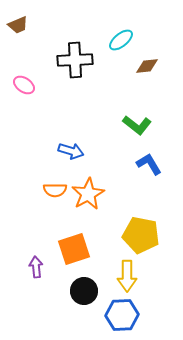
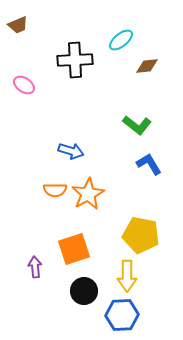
purple arrow: moved 1 px left
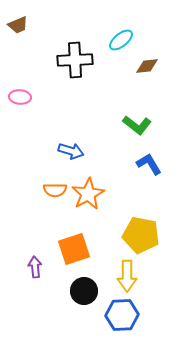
pink ellipse: moved 4 px left, 12 px down; rotated 30 degrees counterclockwise
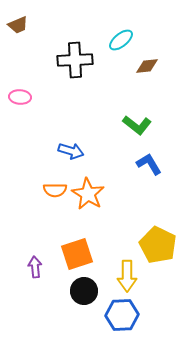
orange star: rotated 12 degrees counterclockwise
yellow pentagon: moved 17 px right, 10 px down; rotated 15 degrees clockwise
orange square: moved 3 px right, 5 px down
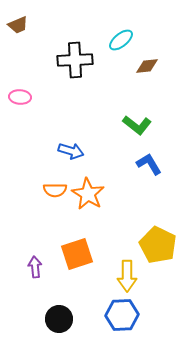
black circle: moved 25 px left, 28 px down
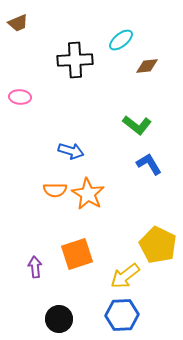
brown trapezoid: moved 2 px up
yellow arrow: moved 2 px left; rotated 52 degrees clockwise
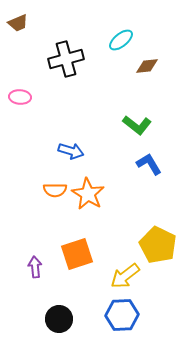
black cross: moved 9 px left, 1 px up; rotated 12 degrees counterclockwise
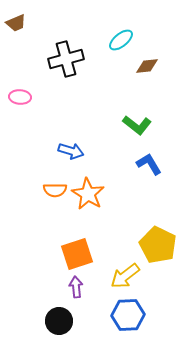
brown trapezoid: moved 2 px left
purple arrow: moved 41 px right, 20 px down
blue hexagon: moved 6 px right
black circle: moved 2 px down
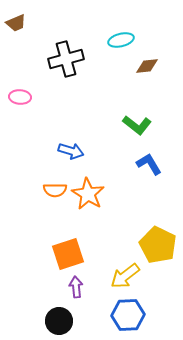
cyan ellipse: rotated 25 degrees clockwise
orange square: moved 9 px left
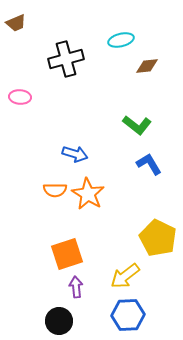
blue arrow: moved 4 px right, 3 px down
yellow pentagon: moved 7 px up
orange square: moved 1 px left
